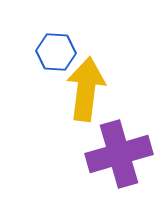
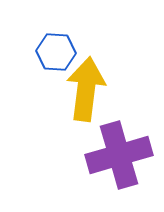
purple cross: moved 1 px down
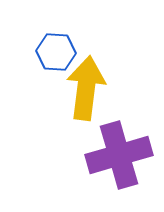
yellow arrow: moved 1 px up
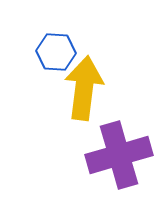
yellow arrow: moved 2 px left
